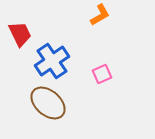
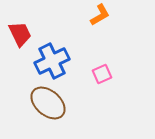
blue cross: rotated 8 degrees clockwise
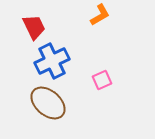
red trapezoid: moved 14 px right, 7 px up
pink square: moved 6 px down
